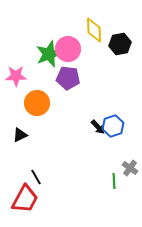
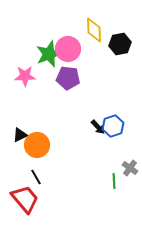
pink star: moved 9 px right
orange circle: moved 42 px down
red trapezoid: rotated 68 degrees counterclockwise
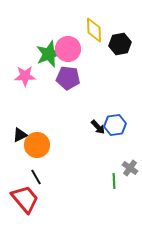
blue hexagon: moved 2 px right, 1 px up; rotated 10 degrees clockwise
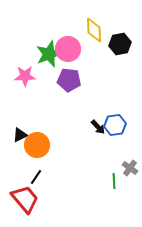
purple pentagon: moved 1 px right, 2 px down
black line: rotated 63 degrees clockwise
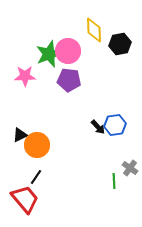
pink circle: moved 2 px down
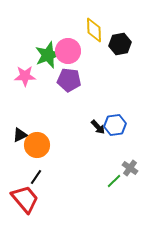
green star: moved 1 px left, 1 px down
green line: rotated 49 degrees clockwise
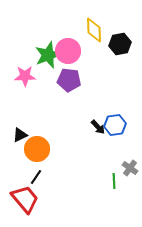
orange circle: moved 4 px down
green line: rotated 49 degrees counterclockwise
